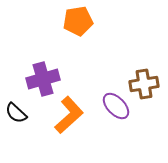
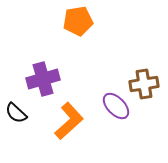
orange L-shape: moved 6 px down
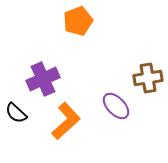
orange pentagon: rotated 12 degrees counterclockwise
purple cross: rotated 8 degrees counterclockwise
brown cross: moved 4 px right, 6 px up
orange L-shape: moved 3 px left
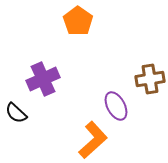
orange pentagon: rotated 16 degrees counterclockwise
brown cross: moved 2 px right, 1 px down
purple ellipse: rotated 16 degrees clockwise
orange L-shape: moved 27 px right, 19 px down
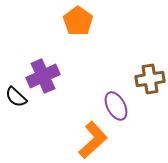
purple cross: moved 3 px up
black semicircle: moved 16 px up
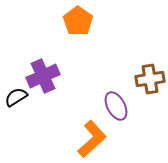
black semicircle: rotated 105 degrees clockwise
orange L-shape: moved 1 px left, 1 px up
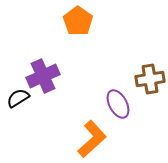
black semicircle: moved 2 px right, 1 px down
purple ellipse: moved 2 px right, 2 px up
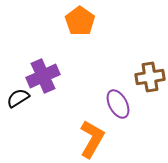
orange pentagon: moved 2 px right
brown cross: moved 2 px up
orange L-shape: rotated 18 degrees counterclockwise
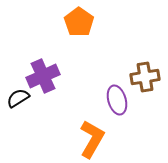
orange pentagon: moved 1 px left, 1 px down
brown cross: moved 5 px left
purple ellipse: moved 1 px left, 4 px up; rotated 12 degrees clockwise
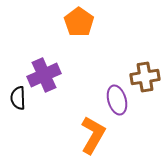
purple cross: moved 1 px right, 1 px up
black semicircle: rotated 60 degrees counterclockwise
orange L-shape: moved 1 px right, 4 px up
